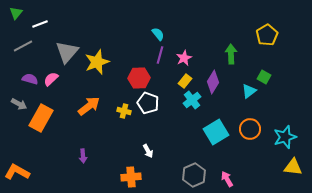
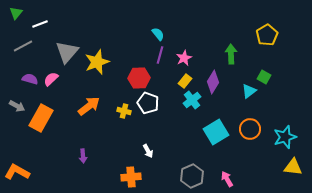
gray arrow: moved 2 px left, 2 px down
gray hexagon: moved 2 px left, 1 px down
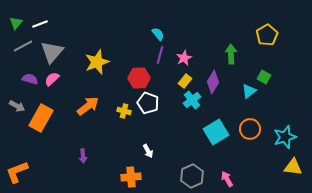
green triangle: moved 10 px down
gray triangle: moved 15 px left
pink semicircle: moved 1 px right
orange arrow: moved 1 px left
orange L-shape: rotated 50 degrees counterclockwise
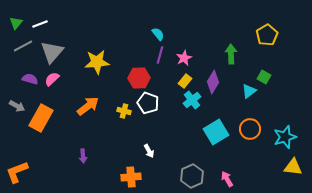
yellow star: rotated 15 degrees clockwise
white arrow: moved 1 px right
